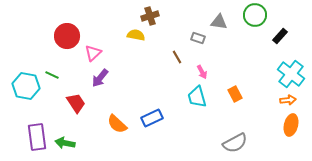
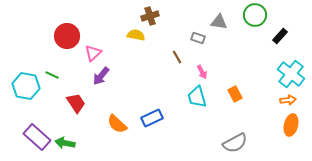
purple arrow: moved 1 px right, 2 px up
purple rectangle: rotated 40 degrees counterclockwise
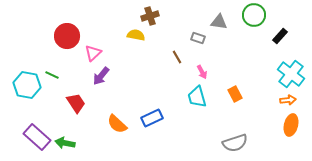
green circle: moved 1 px left
cyan hexagon: moved 1 px right, 1 px up
gray semicircle: rotated 10 degrees clockwise
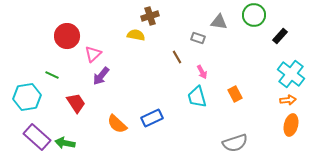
pink triangle: moved 1 px down
cyan hexagon: moved 12 px down; rotated 20 degrees counterclockwise
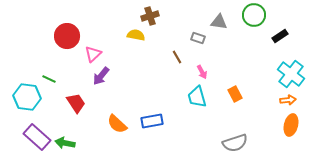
black rectangle: rotated 14 degrees clockwise
green line: moved 3 px left, 4 px down
cyan hexagon: rotated 16 degrees clockwise
blue rectangle: moved 3 px down; rotated 15 degrees clockwise
